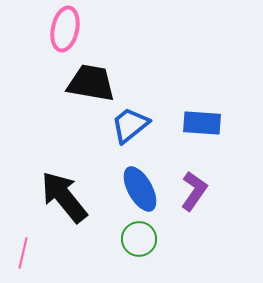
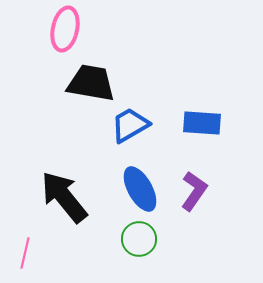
blue trapezoid: rotated 9 degrees clockwise
pink line: moved 2 px right
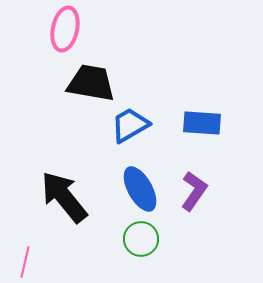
green circle: moved 2 px right
pink line: moved 9 px down
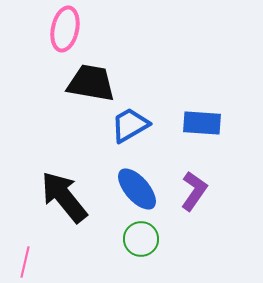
blue ellipse: moved 3 px left; rotated 12 degrees counterclockwise
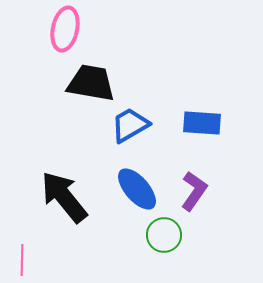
green circle: moved 23 px right, 4 px up
pink line: moved 3 px left, 2 px up; rotated 12 degrees counterclockwise
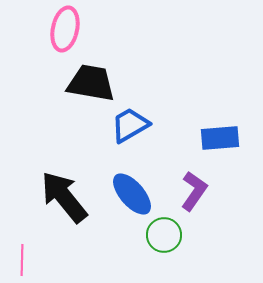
blue rectangle: moved 18 px right, 15 px down; rotated 9 degrees counterclockwise
blue ellipse: moved 5 px left, 5 px down
